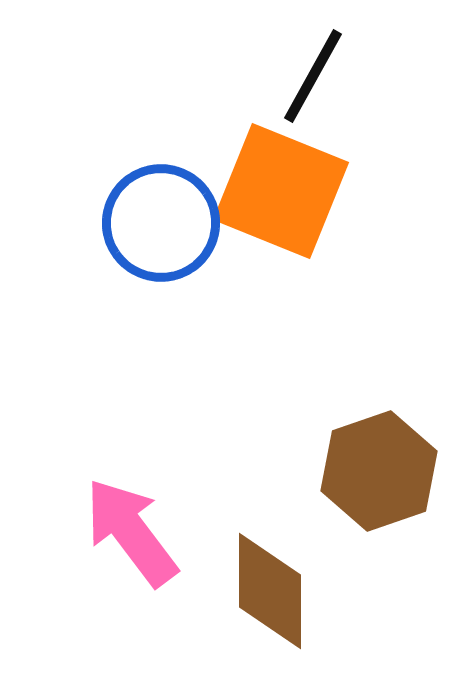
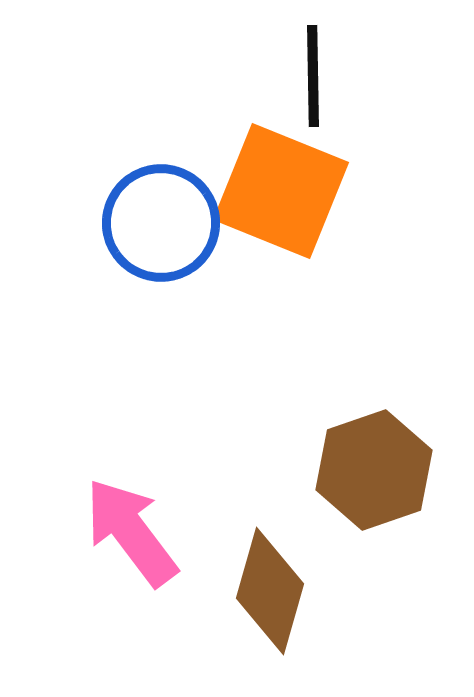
black line: rotated 30 degrees counterclockwise
brown hexagon: moved 5 px left, 1 px up
brown diamond: rotated 16 degrees clockwise
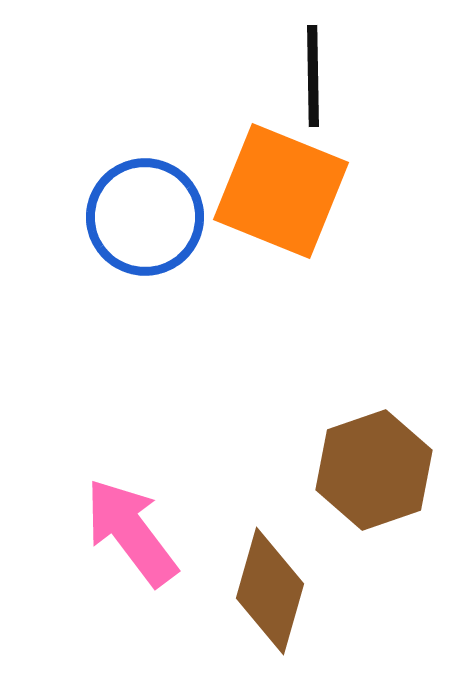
blue circle: moved 16 px left, 6 px up
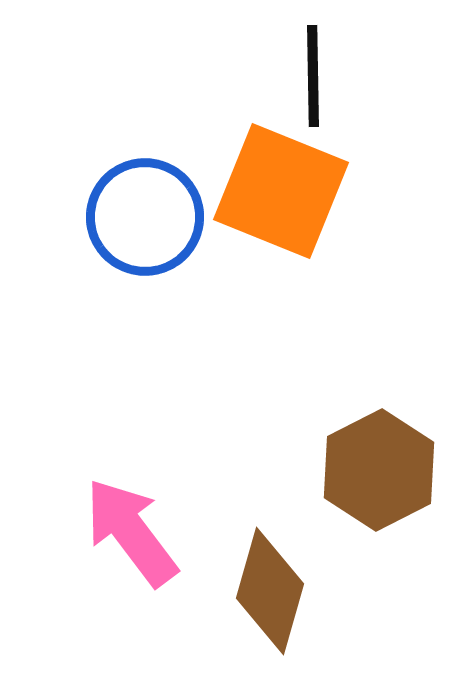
brown hexagon: moved 5 px right; rotated 8 degrees counterclockwise
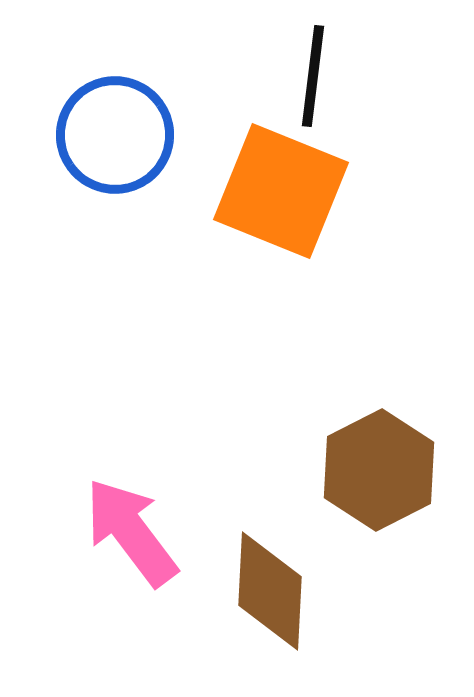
black line: rotated 8 degrees clockwise
blue circle: moved 30 px left, 82 px up
brown diamond: rotated 13 degrees counterclockwise
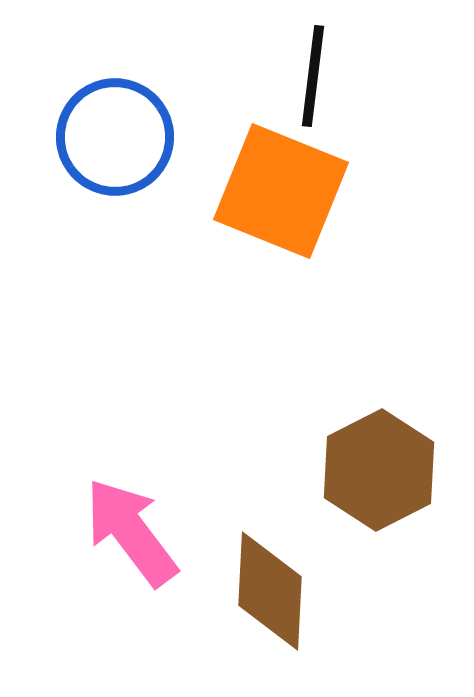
blue circle: moved 2 px down
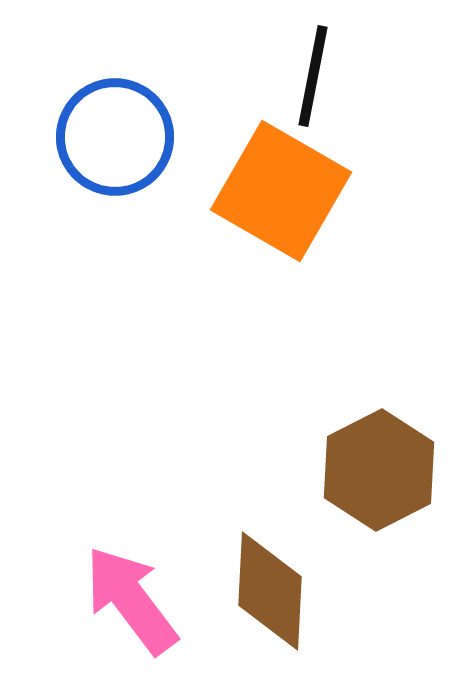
black line: rotated 4 degrees clockwise
orange square: rotated 8 degrees clockwise
pink arrow: moved 68 px down
